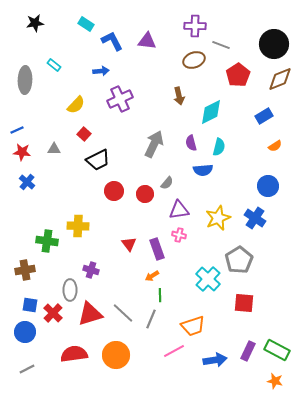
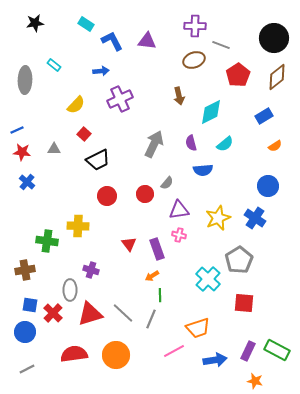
black circle at (274, 44): moved 6 px up
brown diamond at (280, 79): moved 3 px left, 2 px up; rotated 16 degrees counterclockwise
cyan semicircle at (219, 147): moved 6 px right, 3 px up; rotated 36 degrees clockwise
red circle at (114, 191): moved 7 px left, 5 px down
orange trapezoid at (193, 326): moved 5 px right, 2 px down
orange star at (275, 381): moved 20 px left
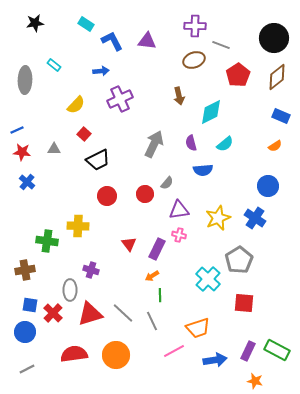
blue rectangle at (264, 116): moved 17 px right; rotated 54 degrees clockwise
purple rectangle at (157, 249): rotated 45 degrees clockwise
gray line at (151, 319): moved 1 px right, 2 px down; rotated 48 degrees counterclockwise
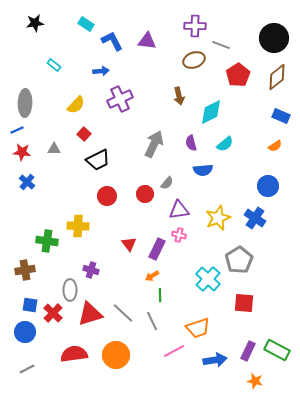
gray ellipse at (25, 80): moved 23 px down
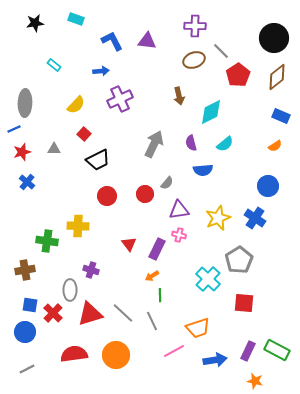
cyan rectangle at (86, 24): moved 10 px left, 5 px up; rotated 14 degrees counterclockwise
gray line at (221, 45): moved 6 px down; rotated 24 degrees clockwise
blue line at (17, 130): moved 3 px left, 1 px up
red star at (22, 152): rotated 24 degrees counterclockwise
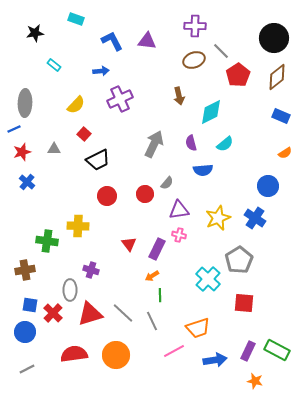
black star at (35, 23): moved 10 px down
orange semicircle at (275, 146): moved 10 px right, 7 px down
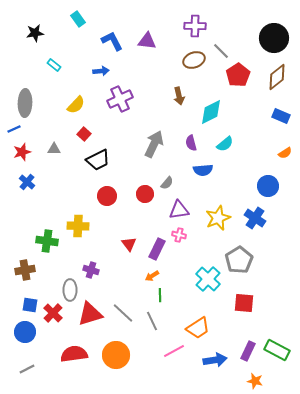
cyan rectangle at (76, 19): moved 2 px right; rotated 35 degrees clockwise
orange trapezoid at (198, 328): rotated 15 degrees counterclockwise
